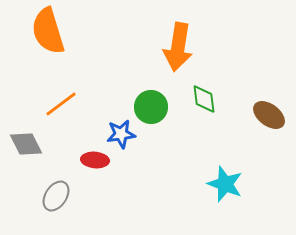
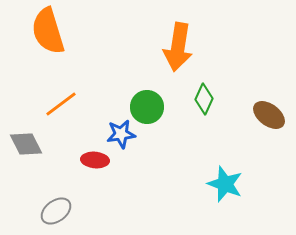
green diamond: rotated 32 degrees clockwise
green circle: moved 4 px left
gray ellipse: moved 15 px down; rotated 20 degrees clockwise
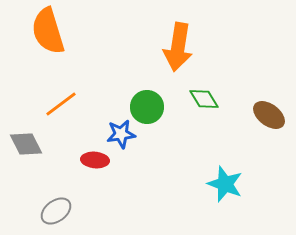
green diamond: rotated 56 degrees counterclockwise
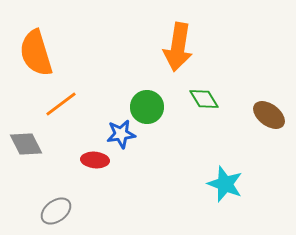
orange semicircle: moved 12 px left, 22 px down
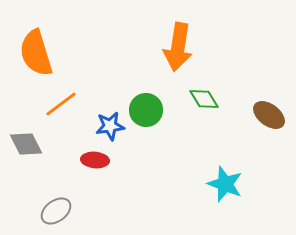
green circle: moved 1 px left, 3 px down
blue star: moved 11 px left, 8 px up
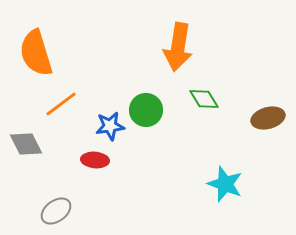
brown ellipse: moved 1 px left, 3 px down; rotated 52 degrees counterclockwise
